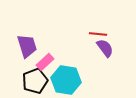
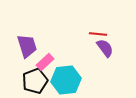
cyan hexagon: rotated 16 degrees counterclockwise
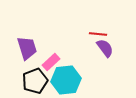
purple trapezoid: moved 2 px down
pink rectangle: moved 6 px right
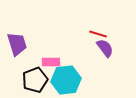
red line: rotated 12 degrees clockwise
purple trapezoid: moved 10 px left, 4 px up
pink rectangle: rotated 42 degrees clockwise
black pentagon: moved 1 px up
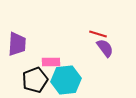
purple trapezoid: rotated 20 degrees clockwise
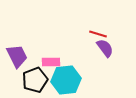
purple trapezoid: moved 12 px down; rotated 30 degrees counterclockwise
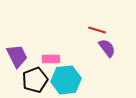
red line: moved 1 px left, 4 px up
purple semicircle: moved 2 px right
pink rectangle: moved 3 px up
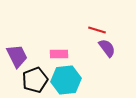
pink rectangle: moved 8 px right, 5 px up
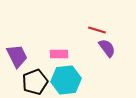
black pentagon: moved 2 px down
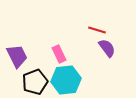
pink rectangle: rotated 66 degrees clockwise
